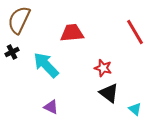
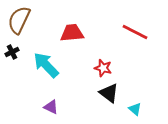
red line: rotated 32 degrees counterclockwise
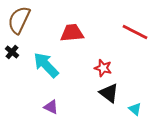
black cross: rotated 24 degrees counterclockwise
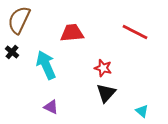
cyan arrow: rotated 20 degrees clockwise
black triangle: moved 3 px left; rotated 35 degrees clockwise
cyan triangle: moved 7 px right, 2 px down
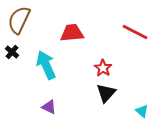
red star: rotated 18 degrees clockwise
purple triangle: moved 2 px left
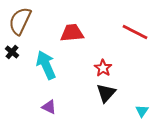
brown semicircle: moved 1 px right, 1 px down
cyan triangle: rotated 24 degrees clockwise
